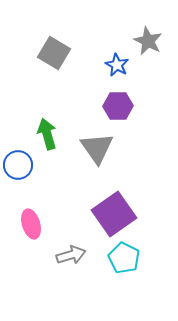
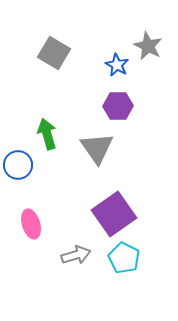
gray star: moved 5 px down
gray arrow: moved 5 px right
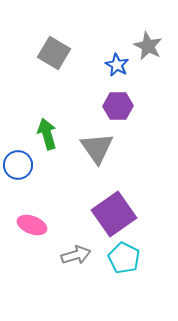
pink ellipse: moved 1 px right, 1 px down; rotated 52 degrees counterclockwise
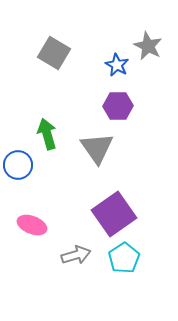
cyan pentagon: rotated 12 degrees clockwise
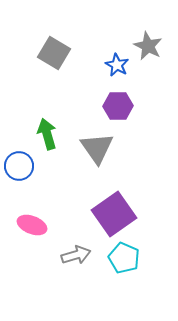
blue circle: moved 1 px right, 1 px down
cyan pentagon: rotated 16 degrees counterclockwise
